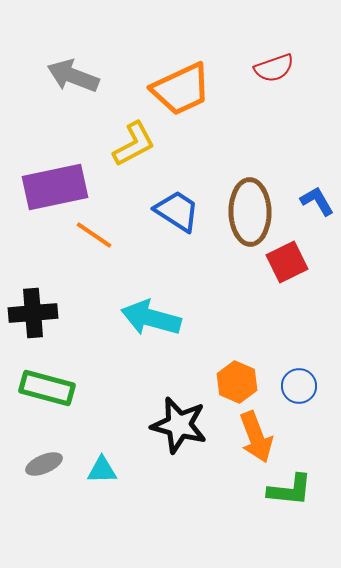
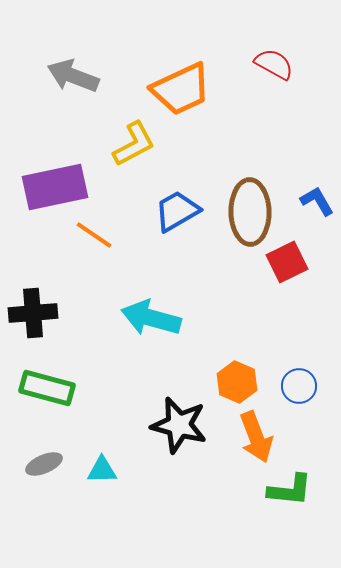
red semicircle: moved 4 px up; rotated 132 degrees counterclockwise
blue trapezoid: rotated 63 degrees counterclockwise
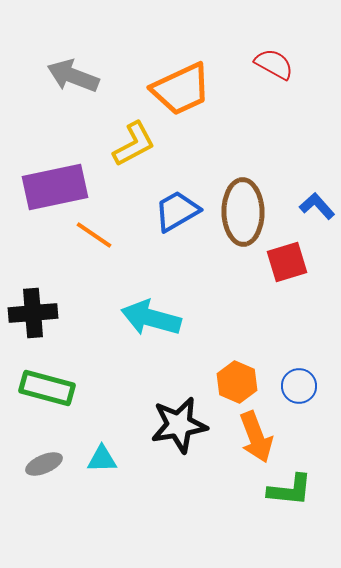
blue L-shape: moved 5 px down; rotated 12 degrees counterclockwise
brown ellipse: moved 7 px left
red square: rotated 9 degrees clockwise
black star: rotated 24 degrees counterclockwise
cyan triangle: moved 11 px up
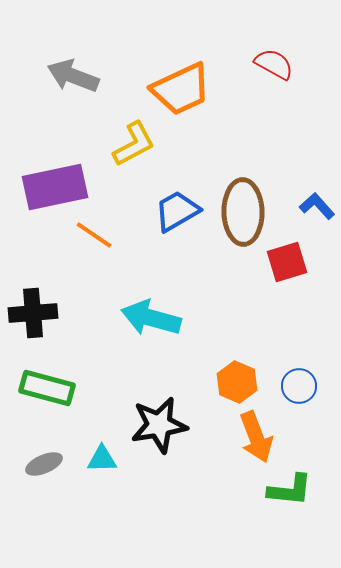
black star: moved 20 px left
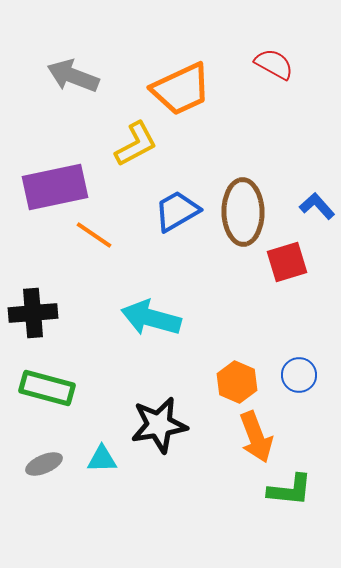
yellow L-shape: moved 2 px right
blue circle: moved 11 px up
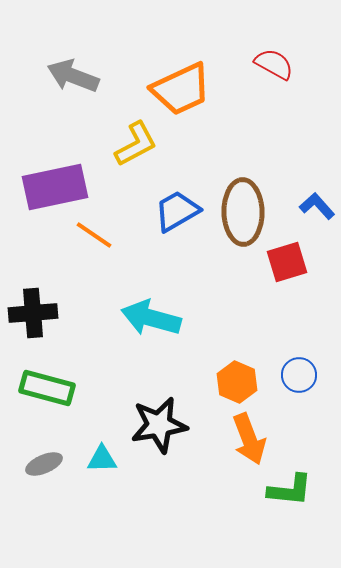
orange arrow: moved 7 px left, 2 px down
